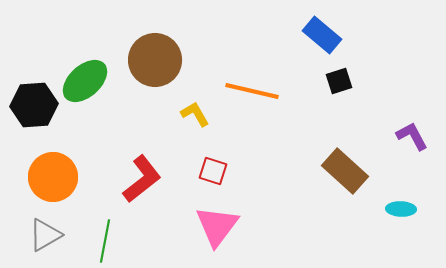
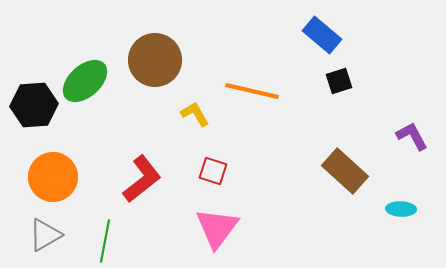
pink triangle: moved 2 px down
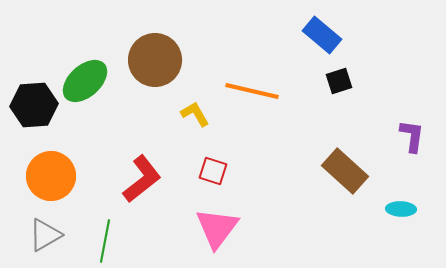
purple L-shape: rotated 36 degrees clockwise
orange circle: moved 2 px left, 1 px up
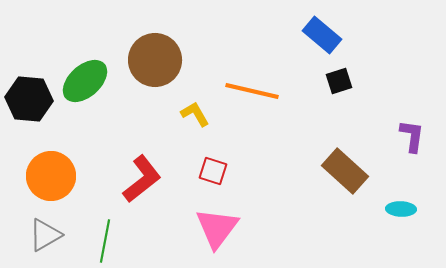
black hexagon: moved 5 px left, 6 px up; rotated 9 degrees clockwise
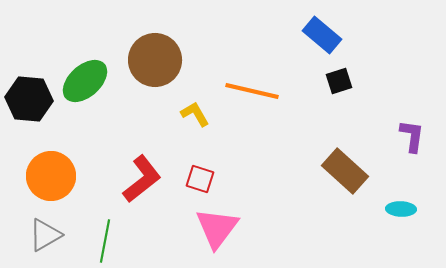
red square: moved 13 px left, 8 px down
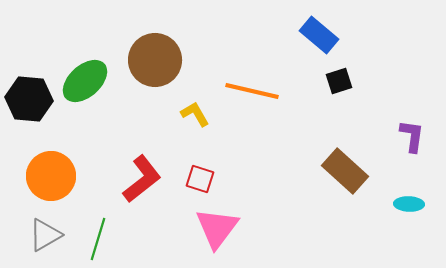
blue rectangle: moved 3 px left
cyan ellipse: moved 8 px right, 5 px up
green line: moved 7 px left, 2 px up; rotated 6 degrees clockwise
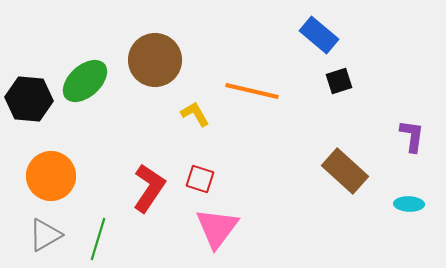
red L-shape: moved 7 px right, 9 px down; rotated 18 degrees counterclockwise
